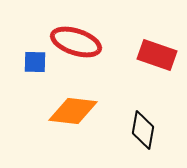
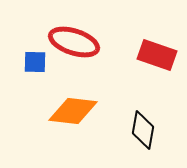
red ellipse: moved 2 px left
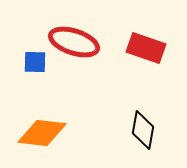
red rectangle: moved 11 px left, 7 px up
orange diamond: moved 31 px left, 22 px down
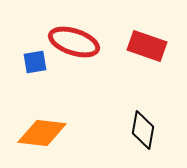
red rectangle: moved 1 px right, 2 px up
blue square: rotated 10 degrees counterclockwise
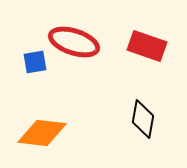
black diamond: moved 11 px up
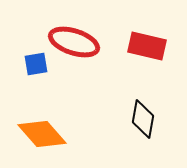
red rectangle: rotated 6 degrees counterclockwise
blue square: moved 1 px right, 2 px down
orange diamond: moved 1 px down; rotated 42 degrees clockwise
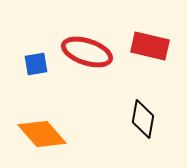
red ellipse: moved 13 px right, 10 px down
red rectangle: moved 3 px right
